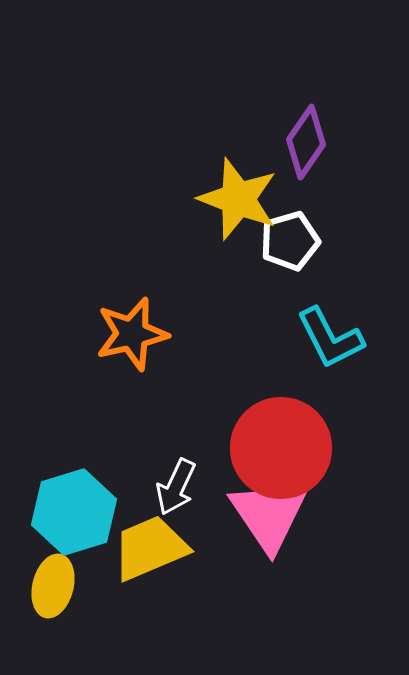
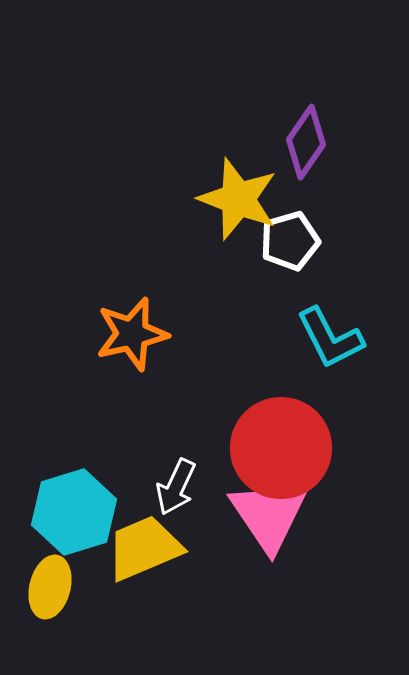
yellow trapezoid: moved 6 px left
yellow ellipse: moved 3 px left, 1 px down
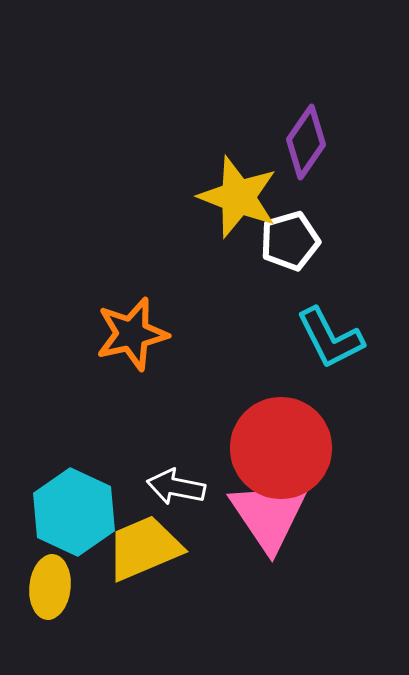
yellow star: moved 2 px up
white arrow: rotated 76 degrees clockwise
cyan hexagon: rotated 18 degrees counterclockwise
yellow ellipse: rotated 8 degrees counterclockwise
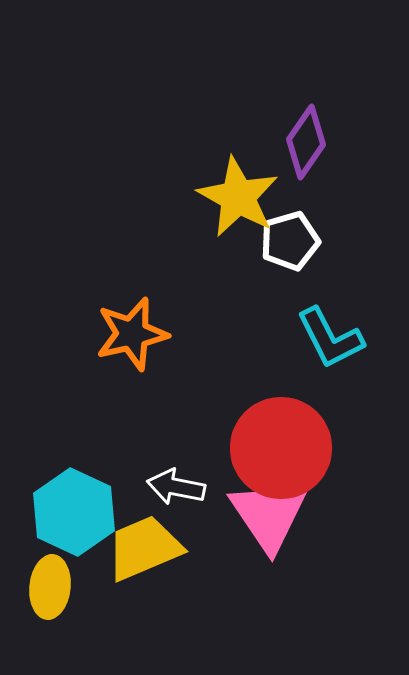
yellow star: rotated 8 degrees clockwise
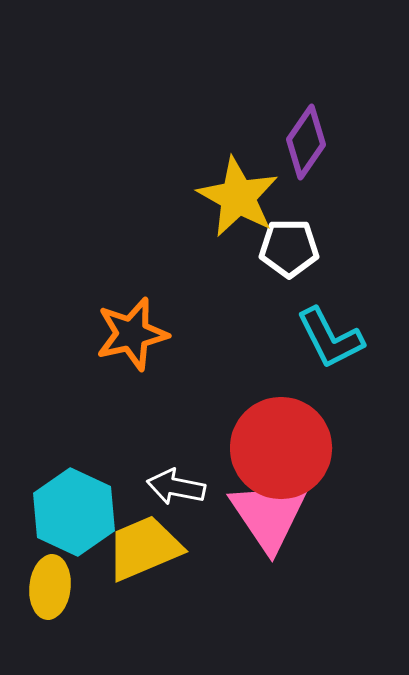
white pentagon: moved 1 px left, 7 px down; rotated 16 degrees clockwise
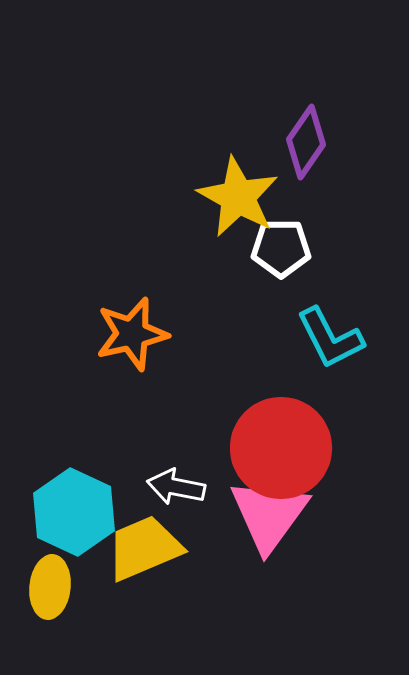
white pentagon: moved 8 px left
pink triangle: rotated 10 degrees clockwise
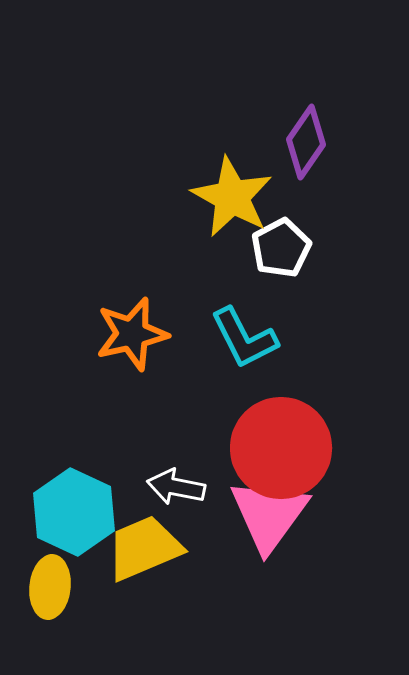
yellow star: moved 6 px left
white pentagon: rotated 28 degrees counterclockwise
cyan L-shape: moved 86 px left
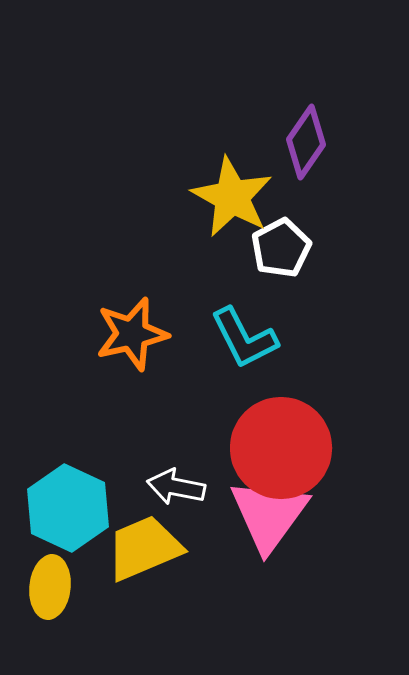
cyan hexagon: moved 6 px left, 4 px up
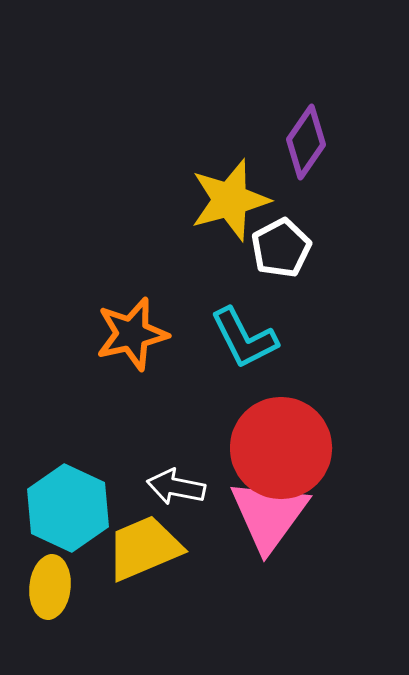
yellow star: moved 2 px left, 3 px down; rotated 28 degrees clockwise
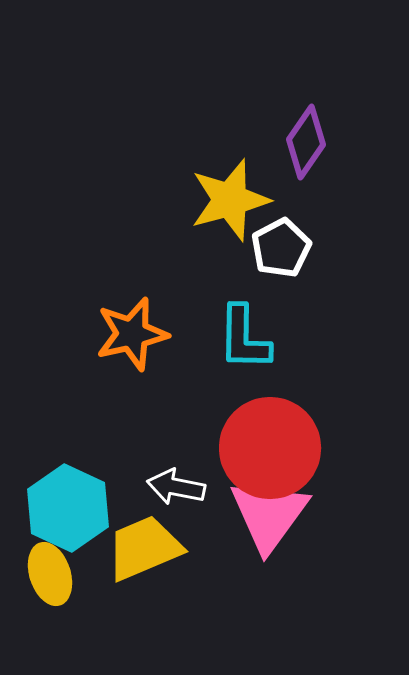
cyan L-shape: rotated 28 degrees clockwise
red circle: moved 11 px left
yellow ellipse: moved 13 px up; rotated 24 degrees counterclockwise
